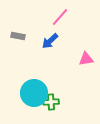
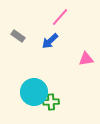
gray rectangle: rotated 24 degrees clockwise
cyan circle: moved 1 px up
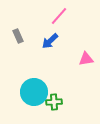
pink line: moved 1 px left, 1 px up
gray rectangle: rotated 32 degrees clockwise
green cross: moved 3 px right
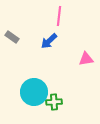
pink line: rotated 36 degrees counterclockwise
gray rectangle: moved 6 px left, 1 px down; rotated 32 degrees counterclockwise
blue arrow: moved 1 px left
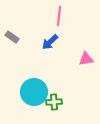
blue arrow: moved 1 px right, 1 px down
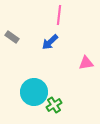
pink line: moved 1 px up
pink triangle: moved 4 px down
green cross: moved 3 px down; rotated 28 degrees counterclockwise
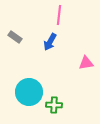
gray rectangle: moved 3 px right
blue arrow: rotated 18 degrees counterclockwise
cyan circle: moved 5 px left
green cross: rotated 35 degrees clockwise
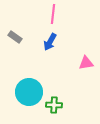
pink line: moved 6 px left, 1 px up
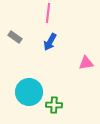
pink line: moved 5 px left, 1 px up
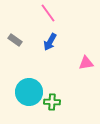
pink line: rotated 42 degrees counterclockwise
gray rectangle: moved 3 px down
green cross: moved 2 px left, 3 px up
